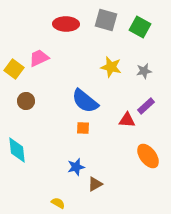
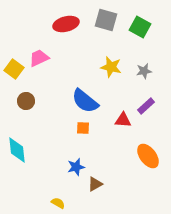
red ellipse: rotated 15 degrees counterclockwise
red triangle: moved 4 px left
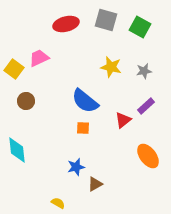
red triangle: rotated 42 degrees counterclockwise
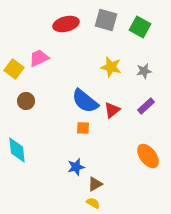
red triangle: moved 11 px left, 10 px up
yellow semicircle: moved 35 px right
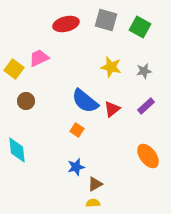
red triangle: moved 1 px up
orange square: moved 6 px left, 2 px down; rotated 32 degrees clockwise
yellow semicircle: rotated 32 degrees counterclockwise
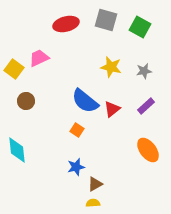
orange ellipse: moved 6 px up
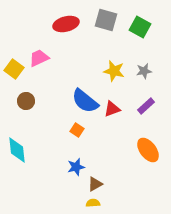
yellow star: moved 3 px right, 4 px down
red triangle: rotated 18 degrees clockwise
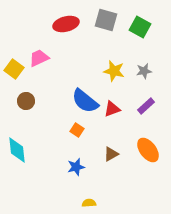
brown triangle: moved 16 px right, 30 px up
yellow semicircle: moved 4 px left
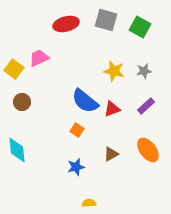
brown circle: moved 4 px left, 1 px down
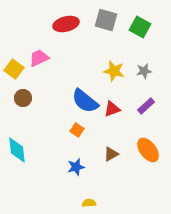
brown circle: moved 1 px right, 4 px up
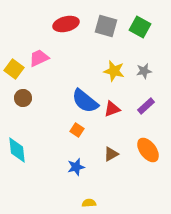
gray square: moved 6 px down
